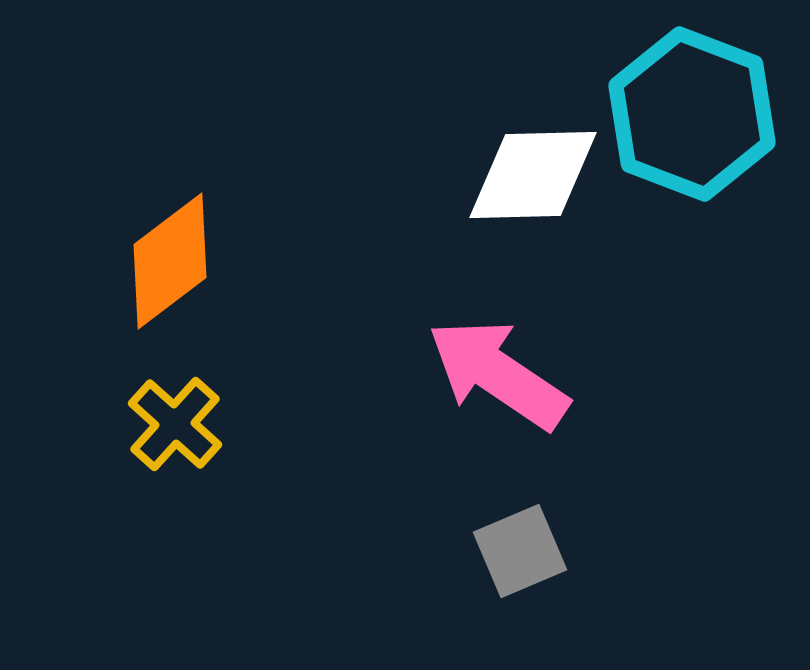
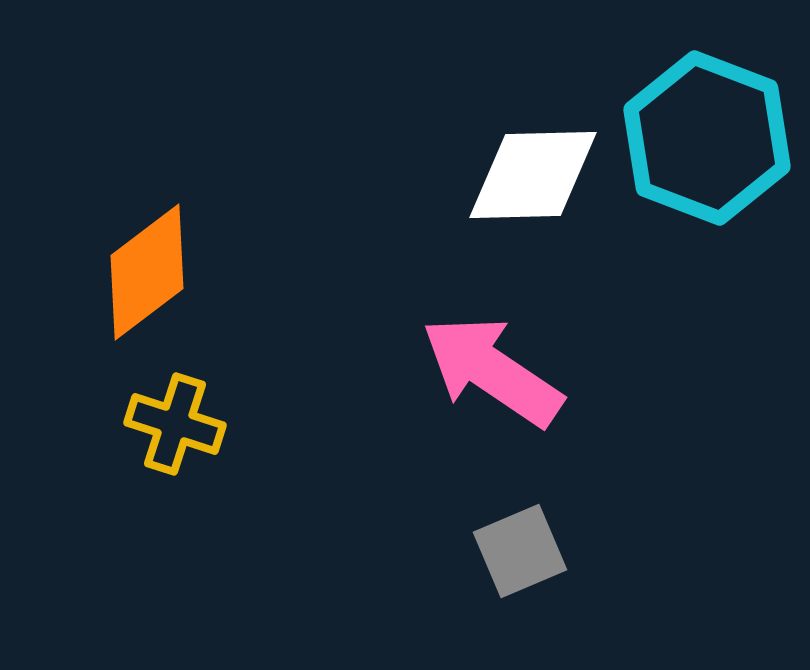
cyan hexagon: moved 15 px right, 24 px down
orange diamond: moved 23 px left, 11 px down
pink arrow: moved 6 px left, 3 px up
yellow cross: rotated 24 degrees counterclockwise
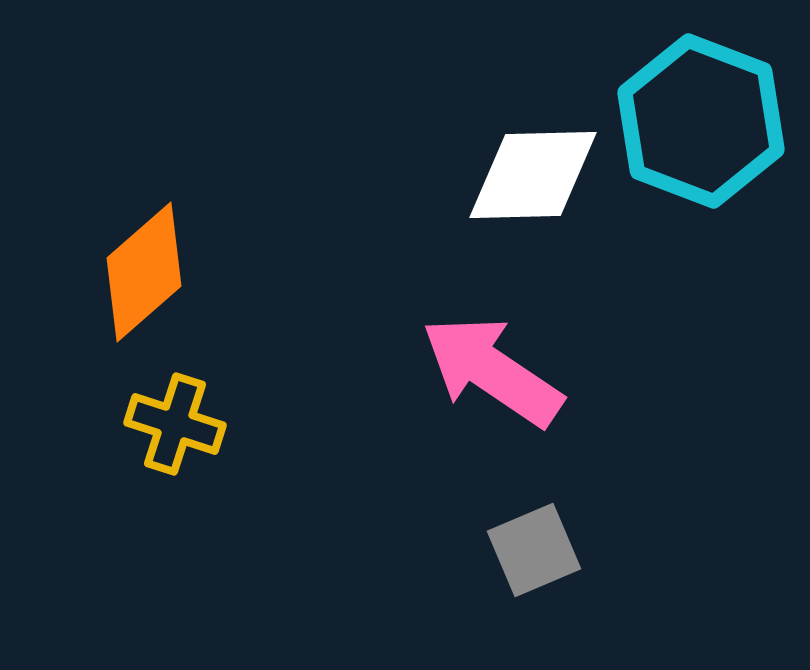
cyan hexagon: moved 6 px left, 17 px up
orange diamond: moved 3 px left; rotated 4 degrees counterclockwise
gray square: moved 14 px right, 1 px up
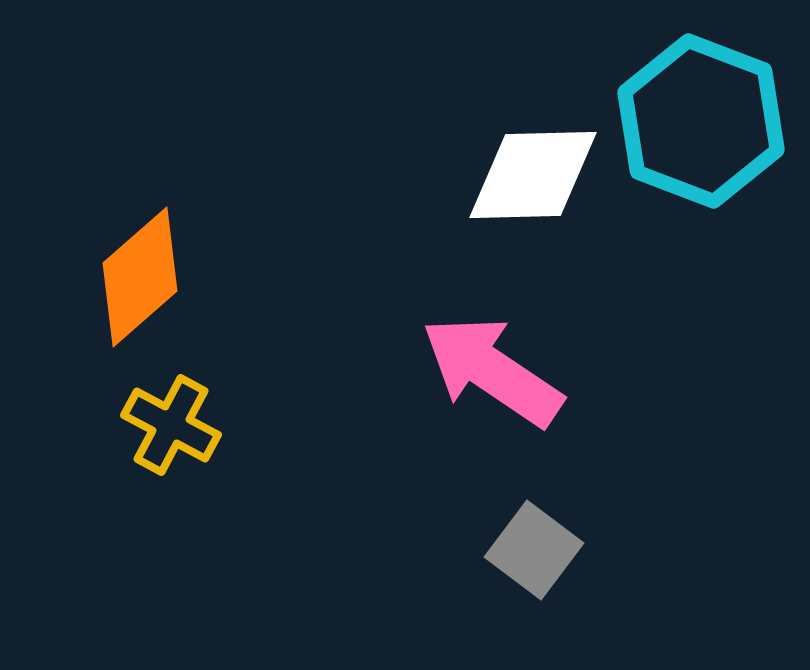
orange diamond: moved 4 px left, 5 px down
yellow cross: moved 4 px left, 1 px down; rotated 10 degrees clockwise
gray square: rotated 30 degrees counterclockwise
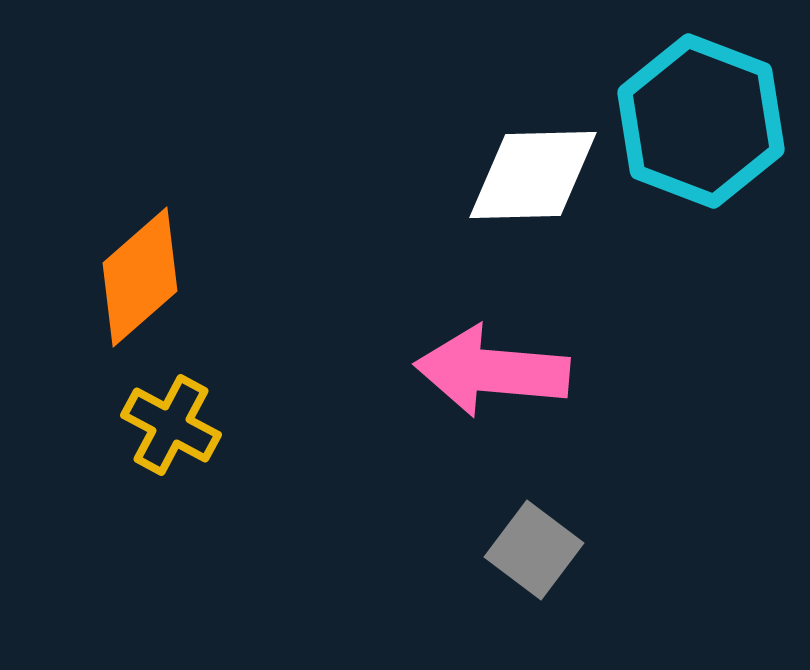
pink arrow: rotated 29 degrees counterclockwise
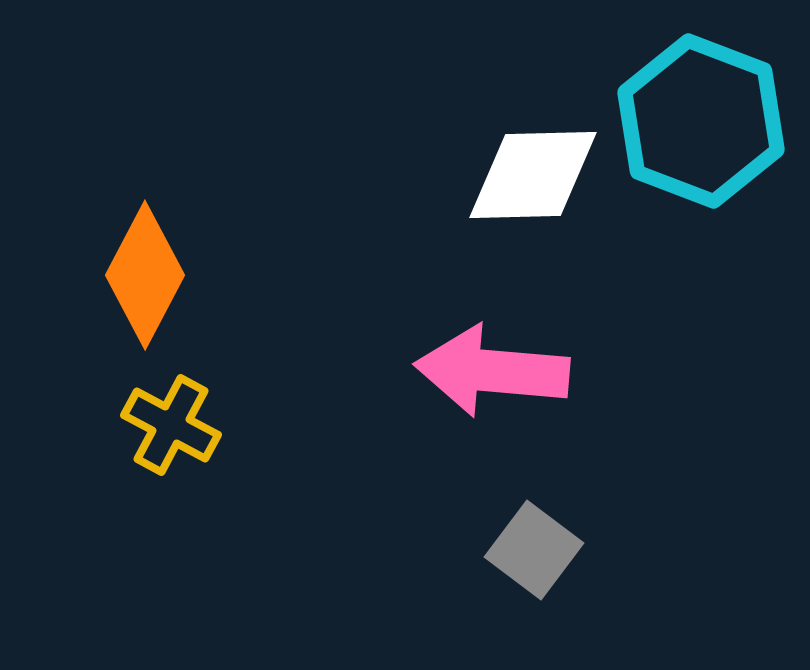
orange diamond: moved 5 px right, 2 px up; rotated 21 degrees counterclockwise
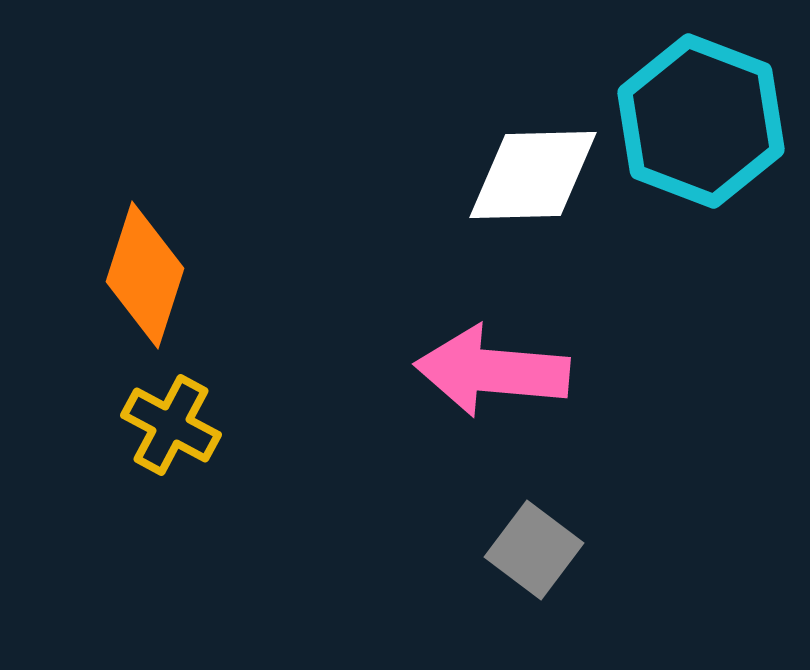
orange diamond: rotated 10 degrees counterclockwise
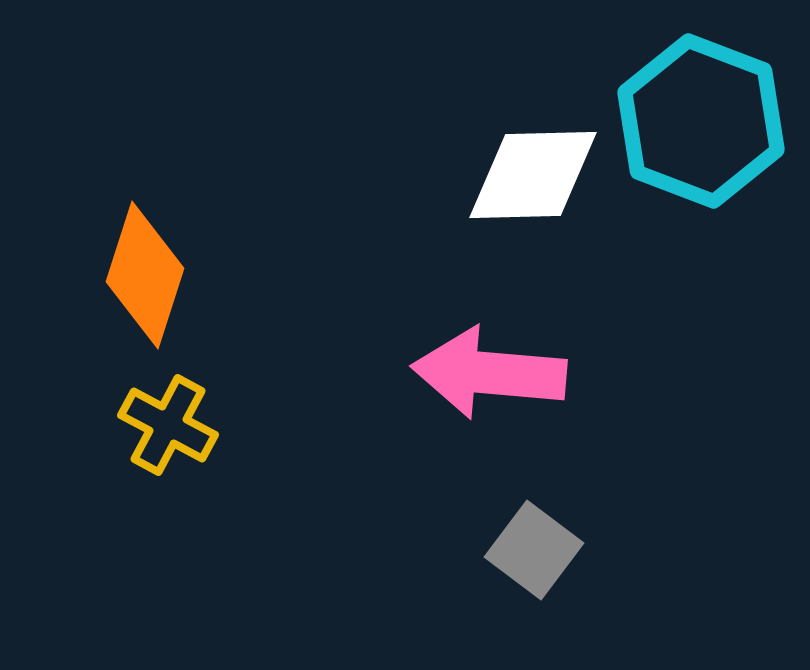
pink arrow: moved 3 px left, 2 px down
yellow cross: moved 3 px left
